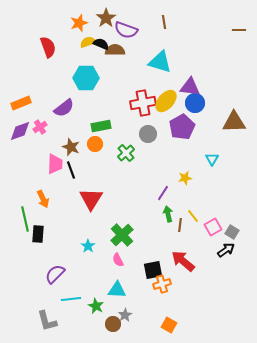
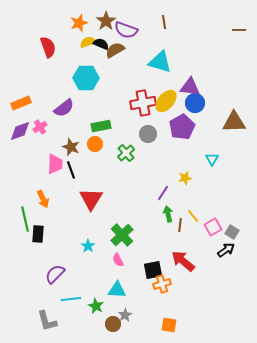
brown star at (106, 18): moved 3 px down
brown semicircle at (115, 50): rotated 30 degrees counterclockwise
orange square at (169, 325): rotated 21 degrees counterclockwise
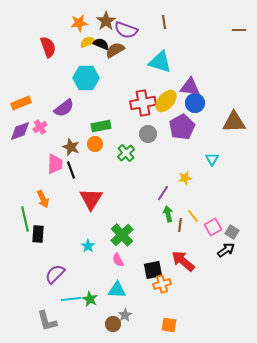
orange star at (79, 23): rotated 12 degrees clockwise
green star at (96, 306): moved 6 px left, 7 px up
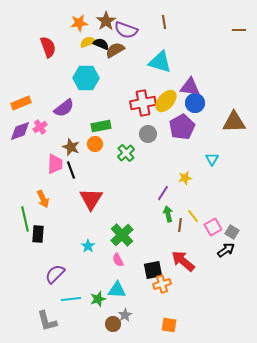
green star at (90, 299): moved 8 px right; rotated 28 degrees clockwise
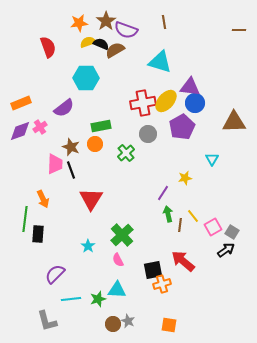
green line at (25, 219): rotated 20 degrees clockwise
gray star at (125, 315): moved 3 px right, 6 px down; rotated 16 degrees counterclockwise
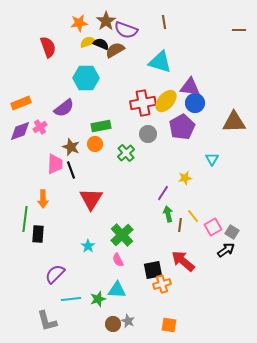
orange arrow at (43, 199): rotated 24 degrees clockwise
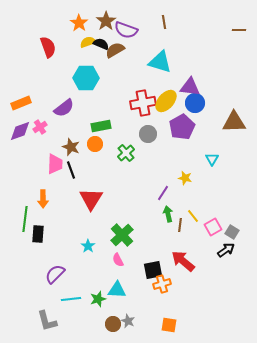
orange star at (79, 23): rotated 30 degrees counterclockwise
yellow star at (185, 178): rotated 24 degrees clockwise
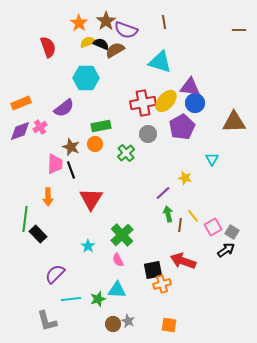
purple line at (163, 193): rotated 14 degrees clockwise
orange arrow at (43, 199): moved 5 px right, 2 px up
black rectangle at (38, 234): rotated 48 degrees counterclockwise
red arrow at (183, 261): rotated 20 degrees counterclockwise
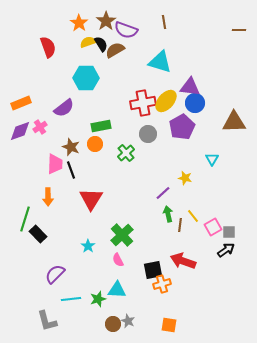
black semicircle at (101, 44): rotated 35 degrees clockwise
green line at (25, 219): rotated 10 degrees clockwise
gray square at (232, 232): moved 3 px left; rotated 32 degrees counterclockwise
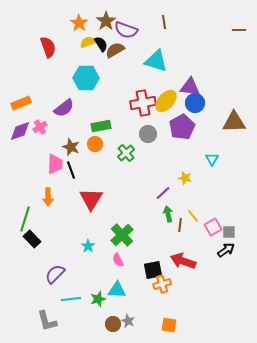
cyan triangle at (160, 62): moved 4 px left, 1 px up
black rectangle at (38, 234): moved 6 px left, 5 px down
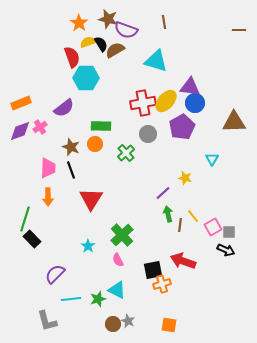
brown star at (106, 21): moved 2 px right, 2 px up; rotated 24 degrees counterclockwise
red semicircle at (48, 47): moved 24 px right, 10 px down
green rectangle at (101, 126): rotated 12 degrees clockwise
pink trapezoid at (55, 164): moved 7 px left, 4 px down
black arrow at (226, 250): rotated 60 degrees clockwise
cyan triangle at (117, 290): rotated 24 degrees clockwise
